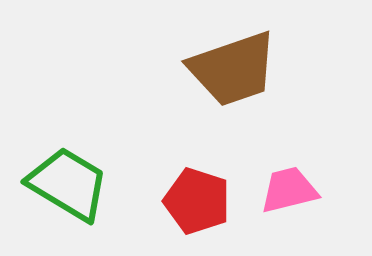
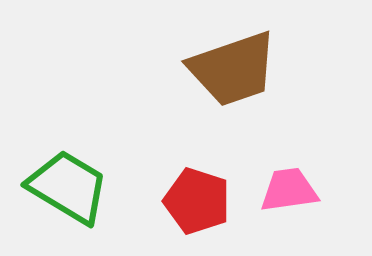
green trapezoid: moved 3 px down
pink trapezoid: rotated 6 degrees clockwise
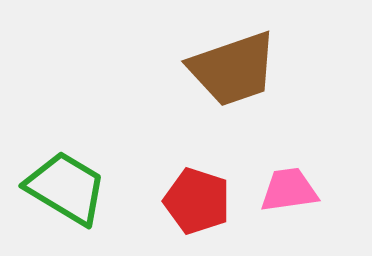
green trapezoid: moved 2 px left, 1 px down
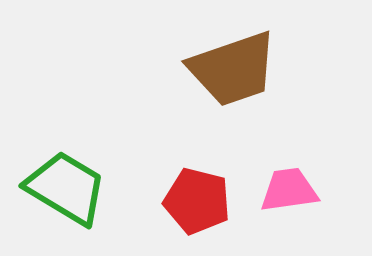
red pentagon: rotated 4 degrees counterclockwise
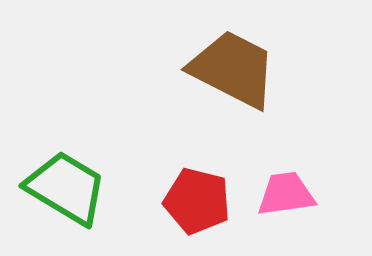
brown trapezoid: rotated 134 degrees counterclockwise
pink trapezoid: moved 3 px left, 4 px down
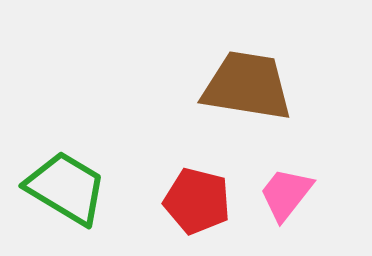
brown trapezoid: moved 14 px right, 17 px down; rotated 18 degrees counterclockwise
pink trapezoid: rotated 44 degrees counterclockwise
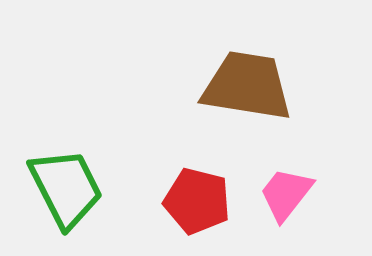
green trapezoid: rotated 32 degrees clockwise
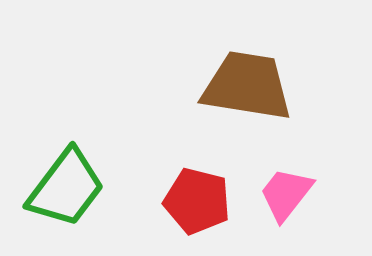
green trapezoid: rotated 64 degrees clockwise
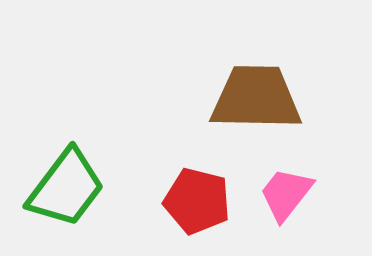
brown trapezoid: moved 9 px right, 12 px down; rotated 8 degrees counterclockwise
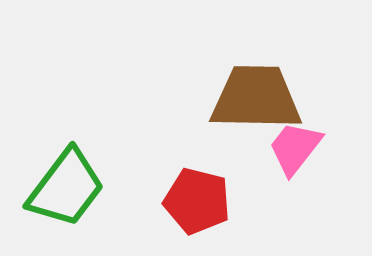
pink trapezoid: moved 9 px right, 46 px up
